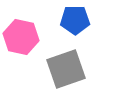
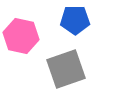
pink hexagon: moved 1 px up
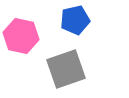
blue pentagon: rotated 12 degrees counterclockwise
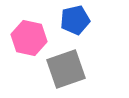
pink hexagon: moved 8 px right, 2 px down
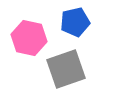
blue pentagon: moved 2 px down
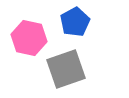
blue pentagon: rotated 16 degrees counterclockwise
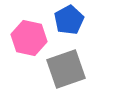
blue pentagon: moved 6 px left, 2 px up
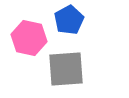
gray square: rotated 15 degrees clockwise
